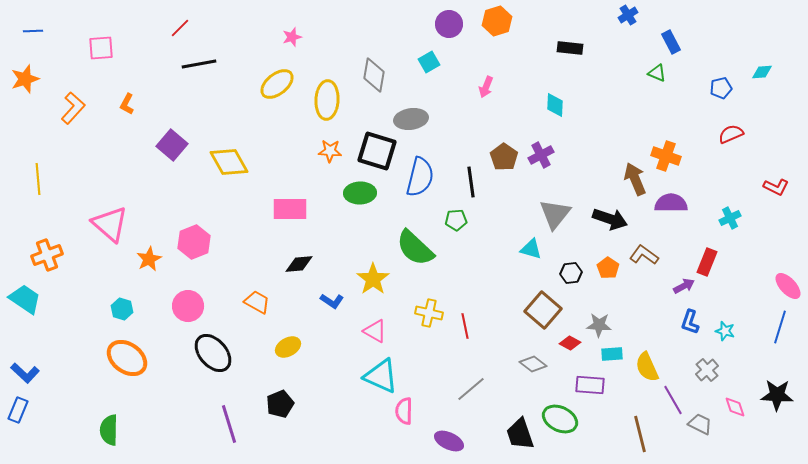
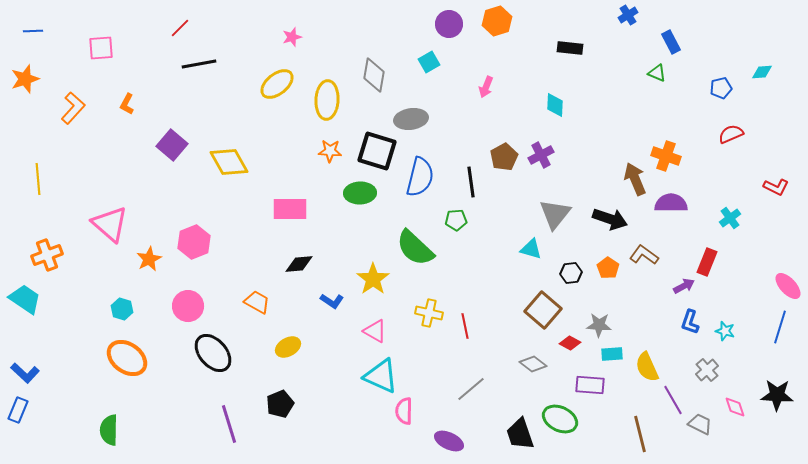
brown pentagon at (504, 157): rotated 8 degrees clockwise
cyan cross at (730, 218): rotated 10 degrees counterclockwise
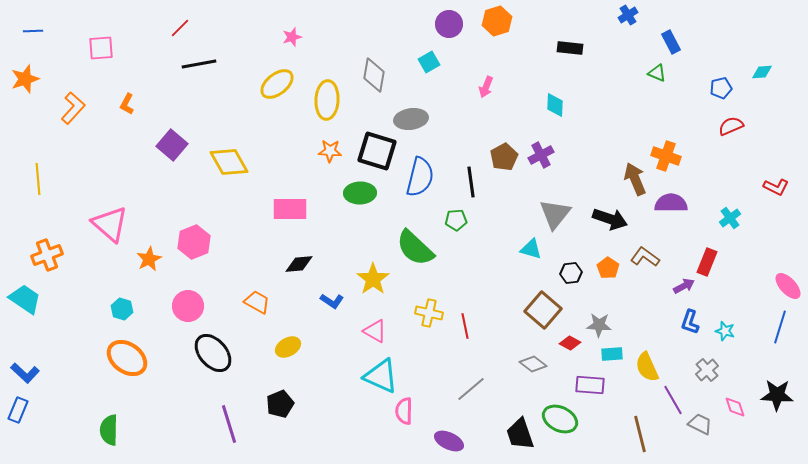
red semicircle at (731, 134): moved 8 px up
brown L-shape at (644, 255): moved 1 px right, 2 px down
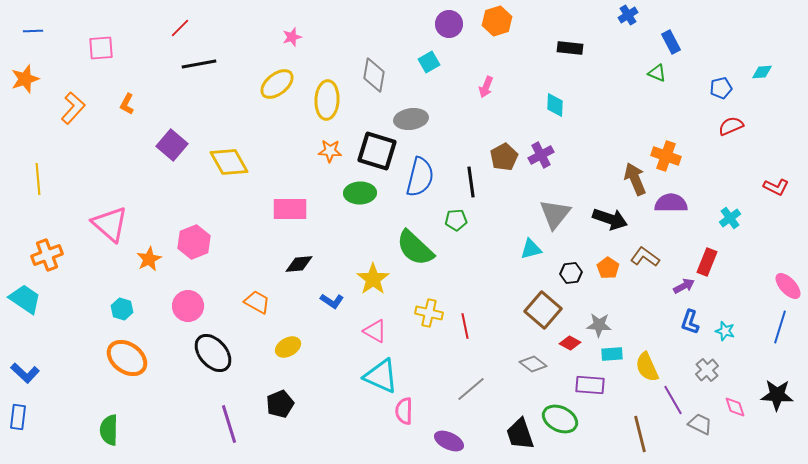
cyan triangle at (531, 249): rotated 30 degrees counterclockwise
blue rectangle at (18, 410): moved 7 px down; rotated 15 degrees counterclockwise
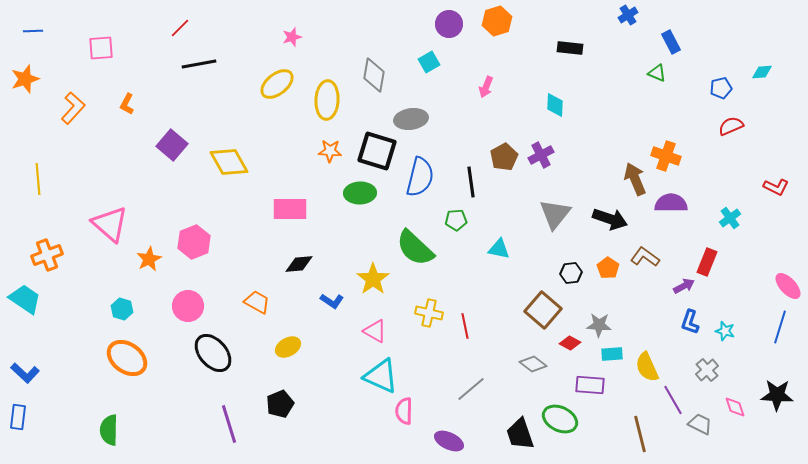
cyan triangle at (531, 249): moved 32 px left; rotated 25 degrees clockwise
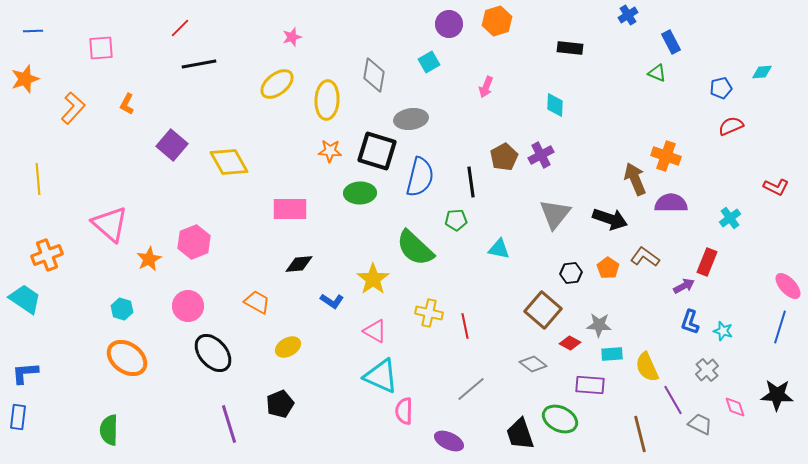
cyan star at (725, 331): moved 2 px left
blue L-shape at (25, 373): rotated 132 degrees clockwise
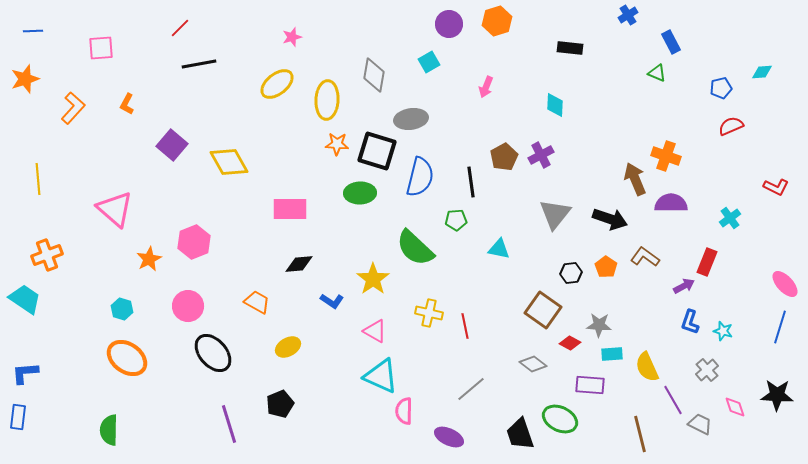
orange star at (330, 151): moved 7 px right, 7 px up
pink triangle at (110, 224): moved 5 px right, 15 px up
orange pentagon at (608, 268): moved 2 px left, 1 px up
pink ellipse at (788, 286): moved 3 px left, 2 px up
brown square at (543, 310): rotated 6 degrees counterclockwise
purple ellipse at (449, 441): moved 4 px up
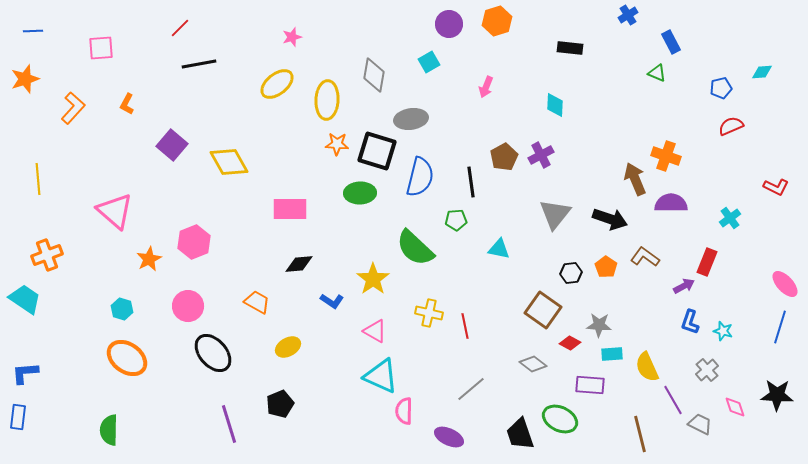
pink triangle at (115, 209): moved 2 px down
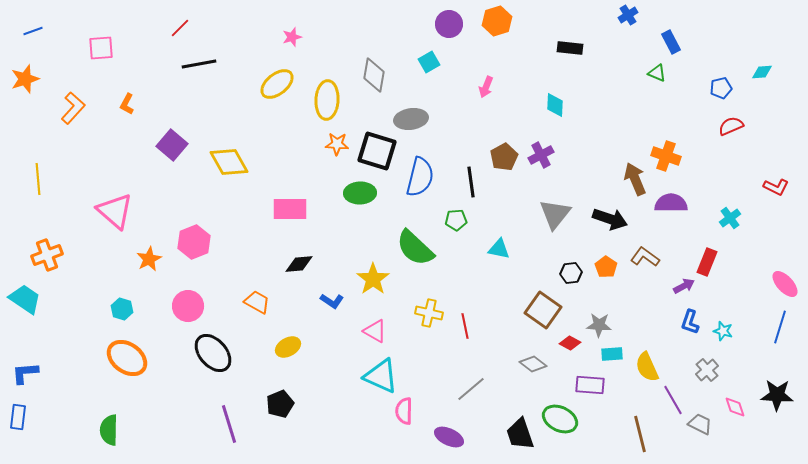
blue line at (33, 31): rotated 18 degrees counterclockwise
